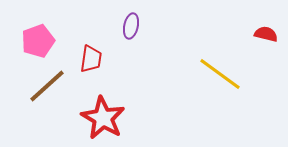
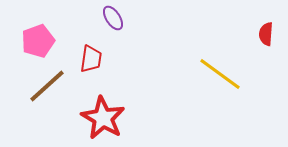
purple ellipse: moved 18 px left, 8 px up; rotated 45 degrees counterclockwise
red semicircle: rotated 100 degrees counterclockwise
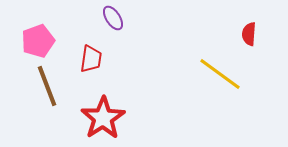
red semicircle: moved 17 px left
brown line: rotated 69 degrees counterclockwise
red star: rotated 9 degrees clockwise
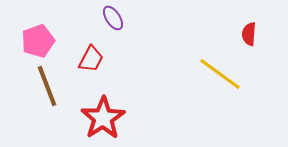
red trapezoid: rotated 20 degrees clockwise
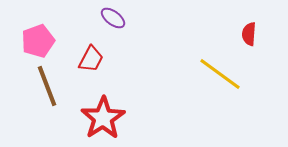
purple ellipse: rotated 20 degrees counterclockwise
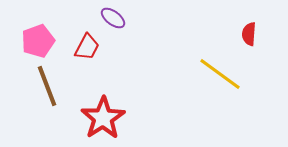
red trapezoid: moved 4 px left, 12 px up
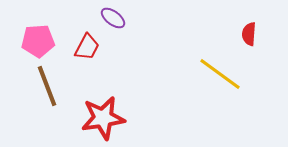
pink pentagon: rotated 16 degrees clockwise
red star: rotated 24 degrees clockwise
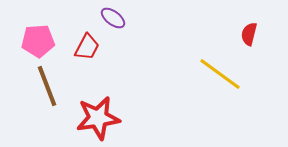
red semicircle: rotated 10 degrees clockwise
red star: moved 5 px left
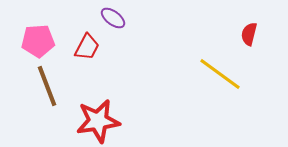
red star: moved 3 px down
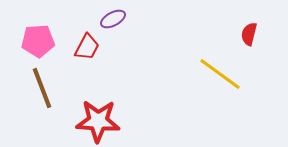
purple ellipse: moved 1 px down; rotated 65 degrees counterclockwise
brown line: moved 5 px left, 2 px down
red star: rotated 12 degrees clockwise
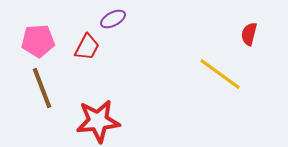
red star: rotated 9 degrees counterclockwise
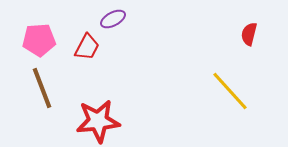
pink pentagon: moved 1 px right, 1 px up
yellow line: moved 10 px right, 17 px down; rotated 12 degrees clockwise
